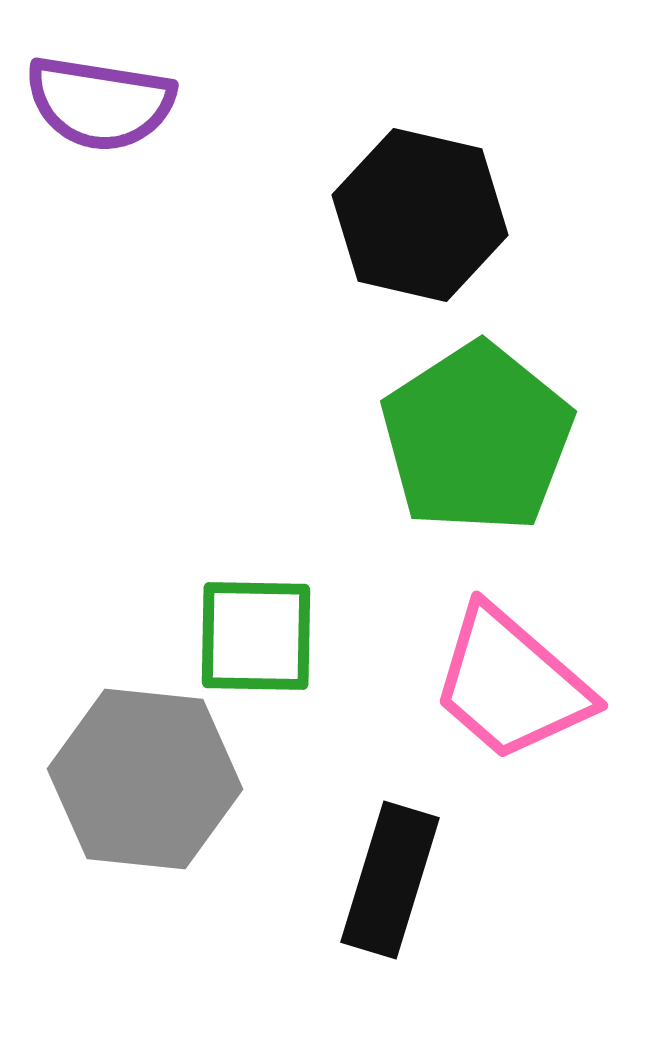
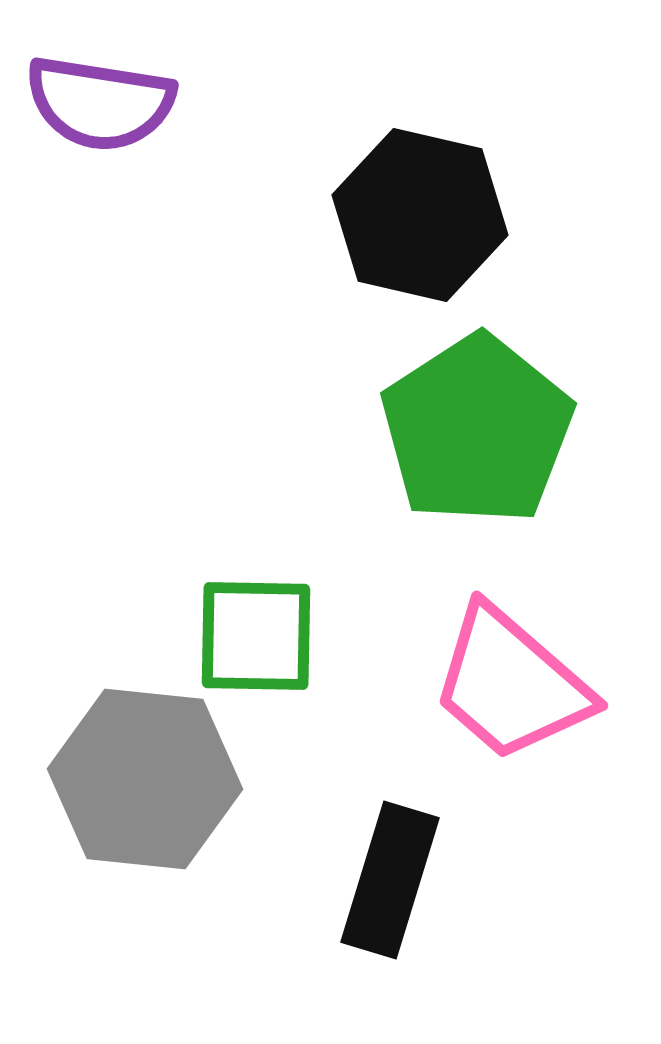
green pentagon: moved 8 px up
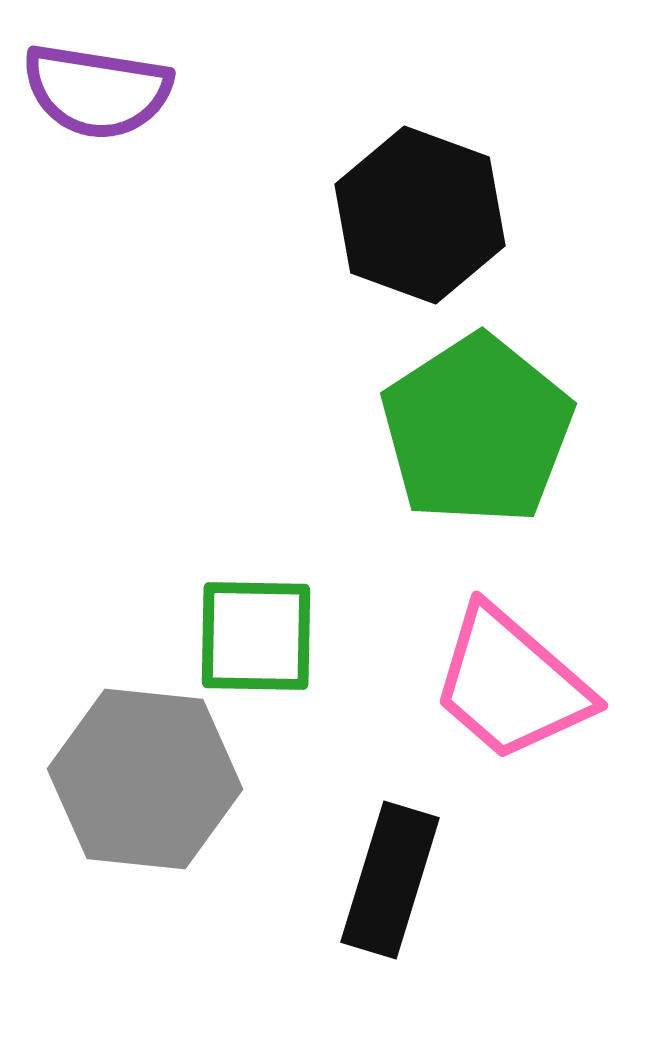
purple semicircle: moved 3 px left, 12 px up
black hexagon: rotated 7 degrees clockwise
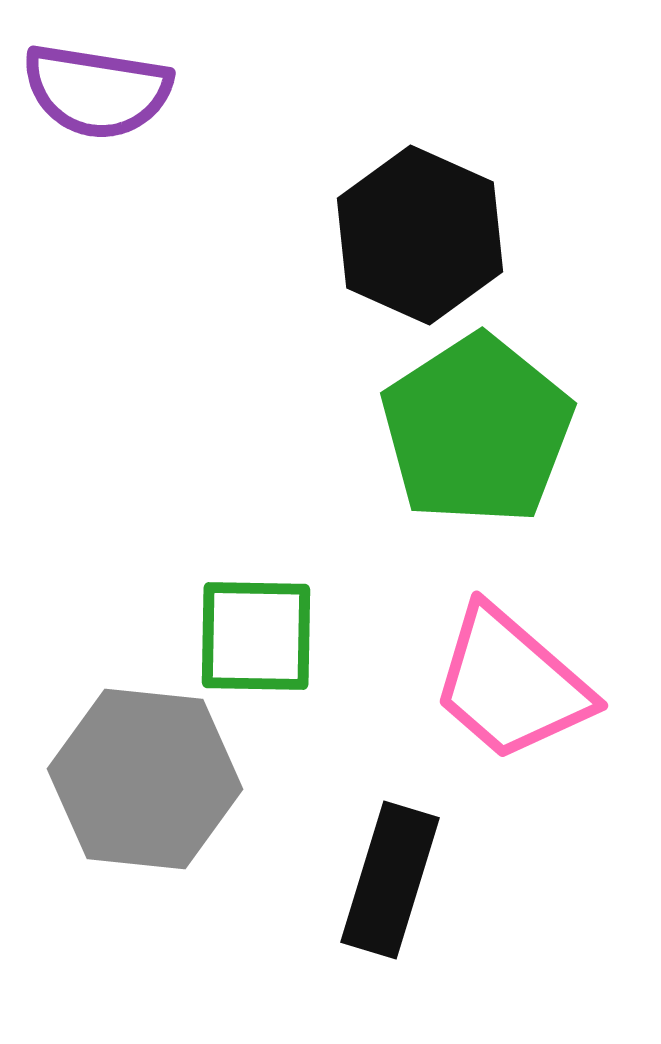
black hexagon: moved 20 px down; rotated 4 degrees clockwise
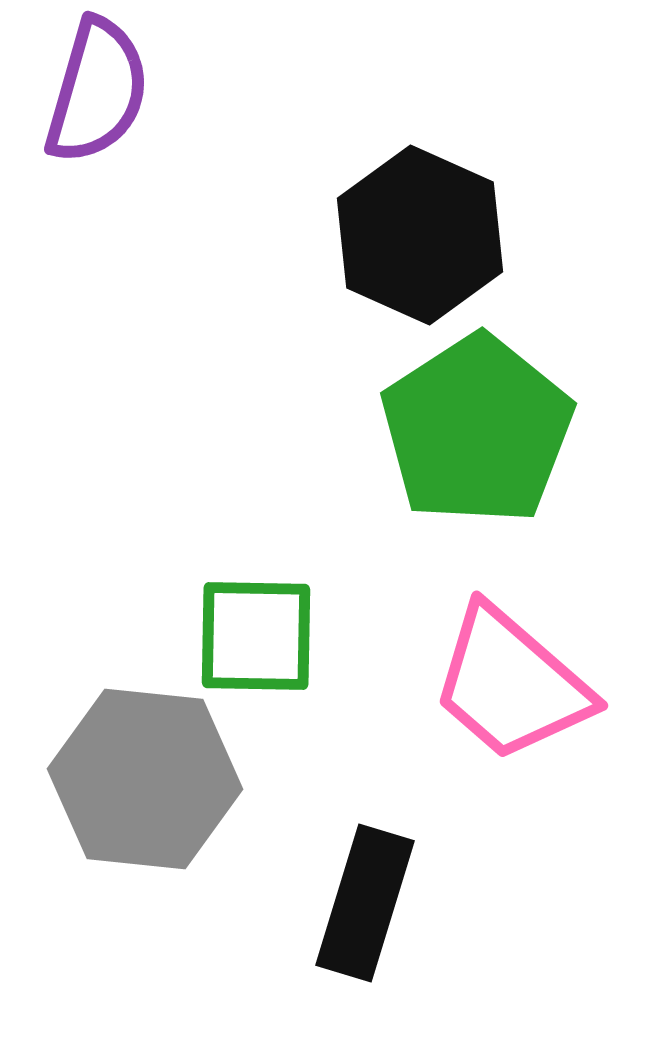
purple semicircle: rotated 83 degrees counterclockwise
black rectangle: moved 25 px left, 23 px down
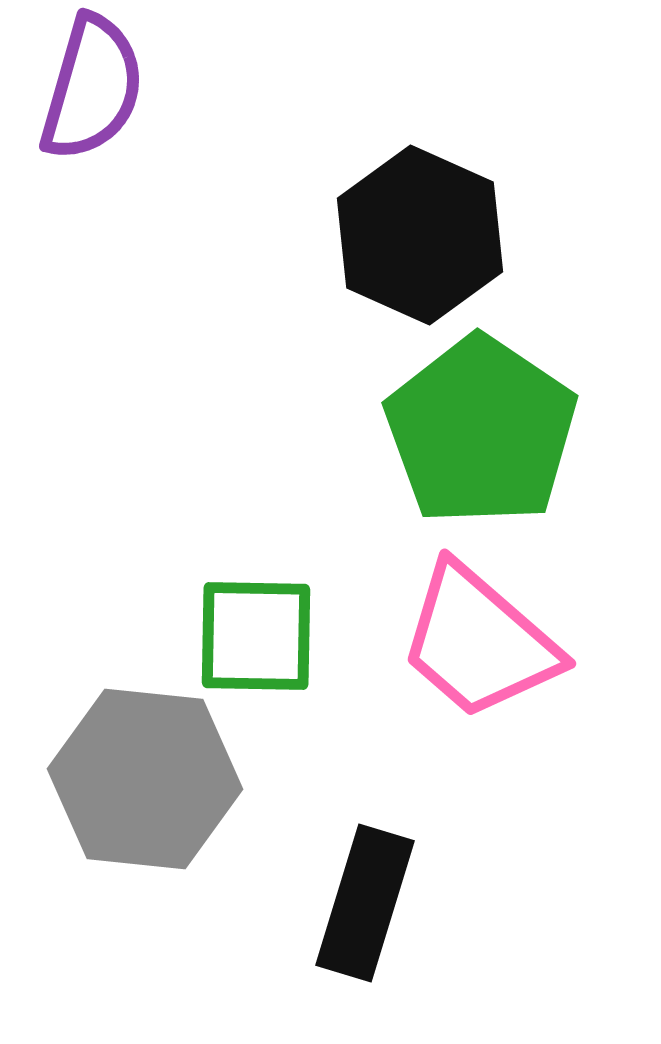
purple semicircle: moved 5 px left, 3 px up
green pentagon: moved 4 px right, 1 px down; rotated 5 degrees counterclockwise
pink trapezoid: moved 32 px left, 42 px up
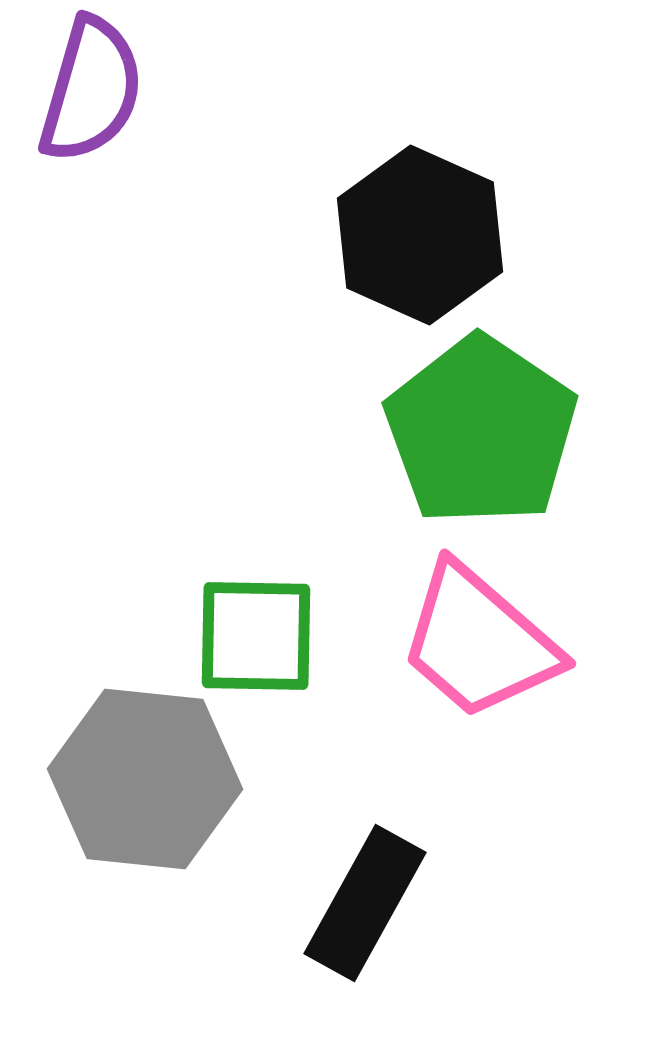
purple semicircle: moved 1 px left, 2 px down
black rectangle: rotated 12 degrees clockwise
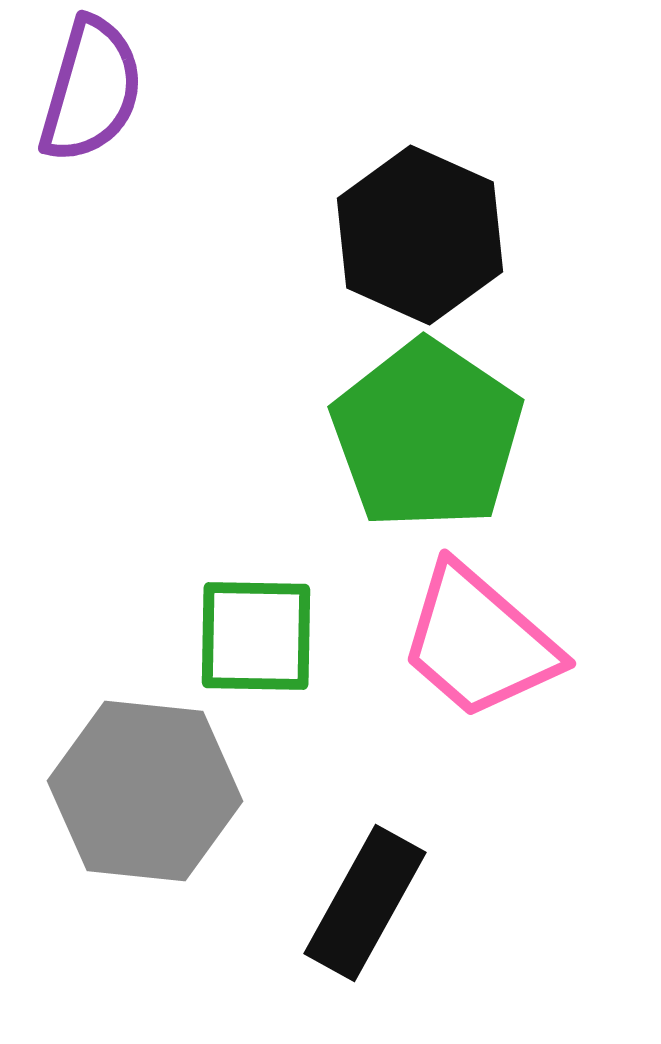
green pentagon: moved 54 px left, 4 px down
gray hexagon: moved 12 px down
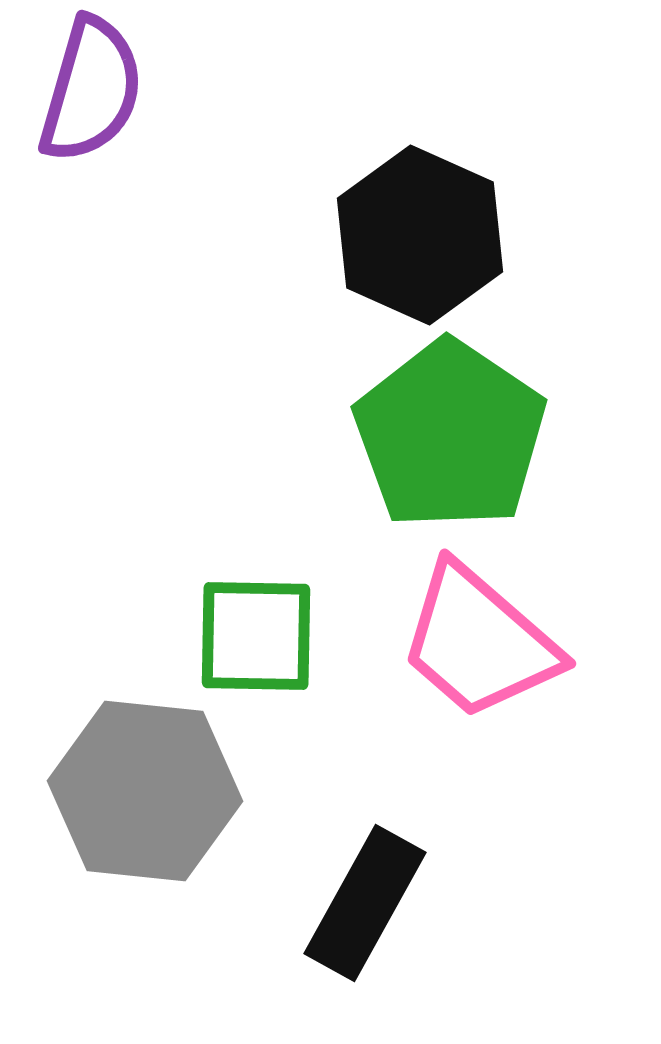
green pentagon: moved 23 px right
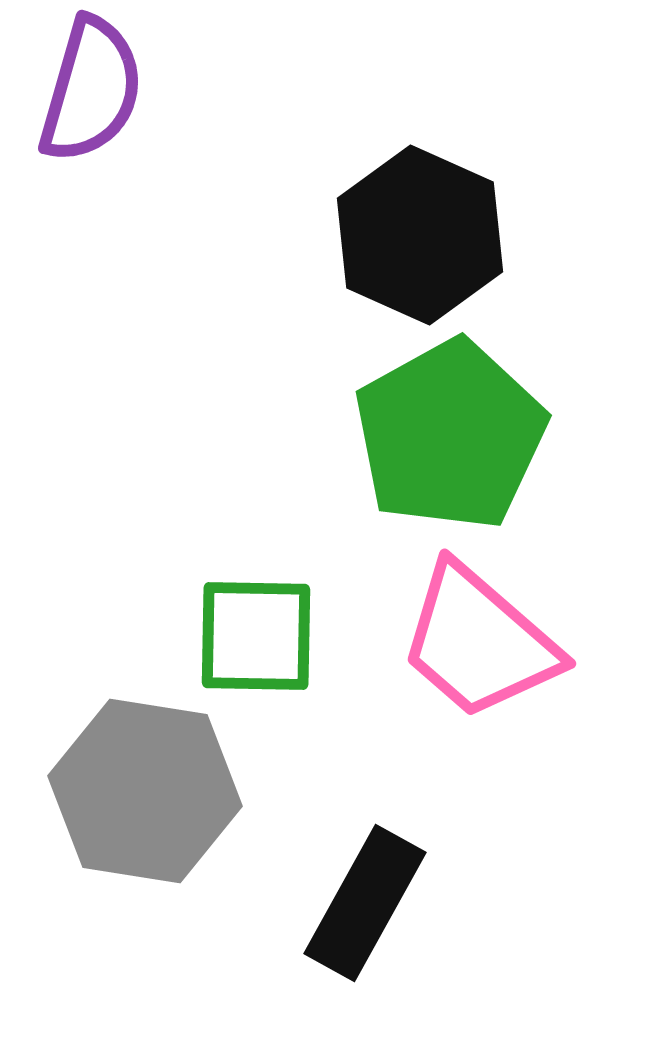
green pentagon: rotated 9 degrees clockwise
gray hexagon: rotated 3 degrees clockwise
